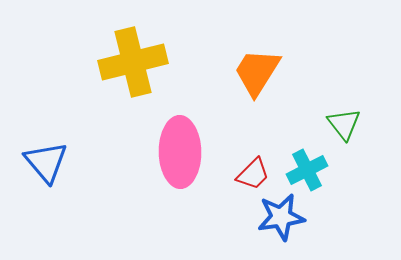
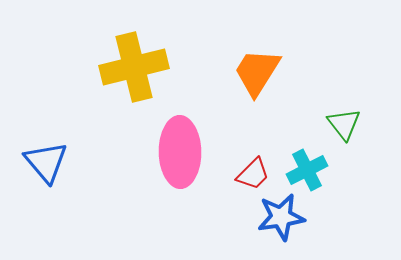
yellow cross: moved 1 px right, 5 px down
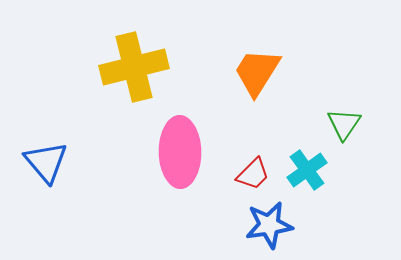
green triangle: rotated 12 degrees clockwise
cyan cross: rotated 9 degrees counterclockwise
blue star: moved 12 px left, 8 px down
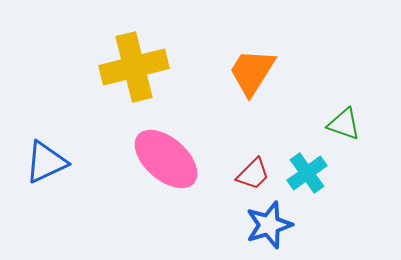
orange trapezoid: moved 5 px left
green triangle: rotated 45 degrees counterclockwise
pink ellipse: moved 14 px left, 7 px down; rotated 48 degrees counterclockwise
blue triangle: rotated 45 degrees clockwise
cyan cross: moved 3 px down
blue star: rotated 9 degrees counterclockwise
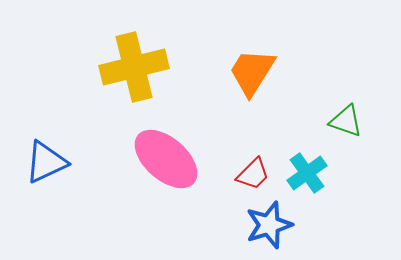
green triangle: moved 2 px right, 3 px up
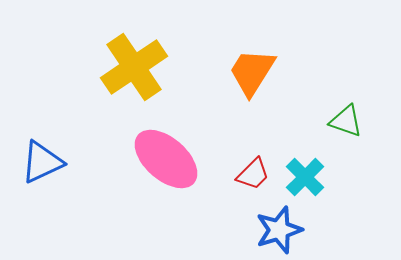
yellow cross: rotated 20 degrees counterclockwise
blue triangle: moved 4 px left
cyan cross: moved 2 px left, 4 px down; rotated 9 degrees counterclockwise
blue star: moved 10 px right, 5 px down
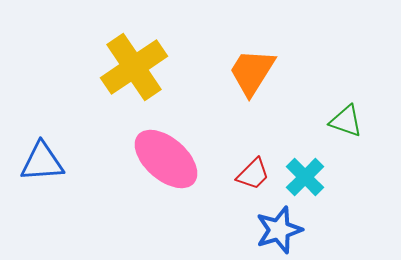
blue triangle: rotated 21 degrees clockwise
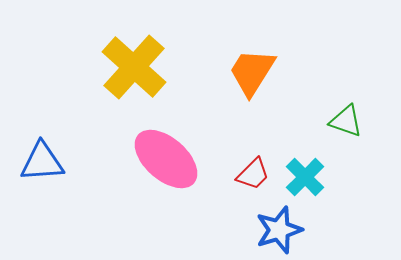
yellow cross: rotated 14 degrees counterclockwise
